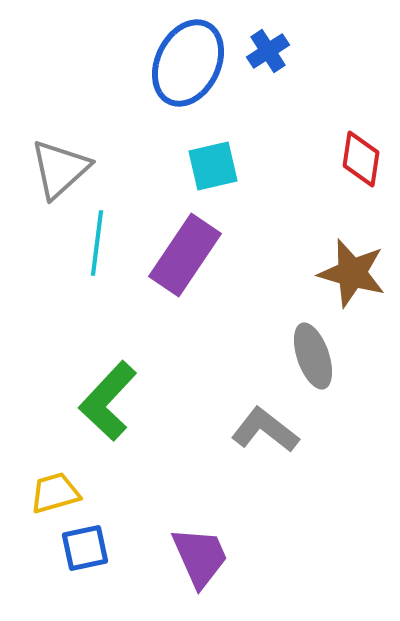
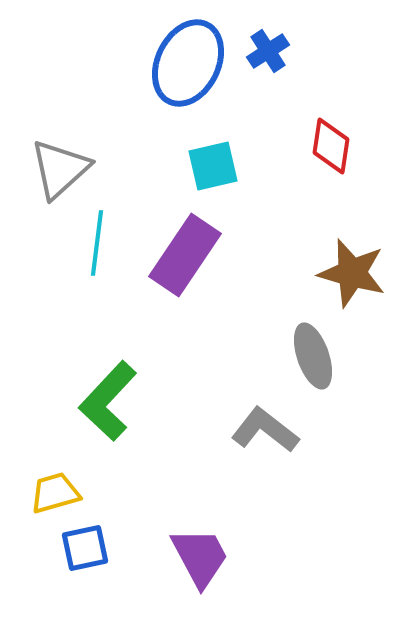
red diamond: moved 30 px left, 13 px up
purple trapezoid: rotated 4 degrees counterclockwise
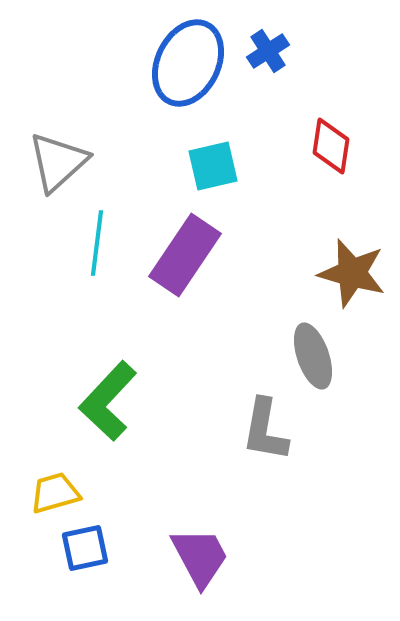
gray triangle: moved 2 px left, 7 px up
gray L-shape: rotated 118 degrees counterclockwise
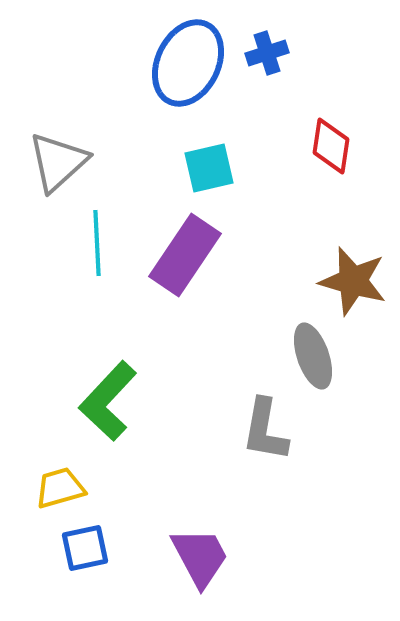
blue cross: moved 1 px left, 2 px down; rotated 15 degrees clockwise
cyan square: moved 4 px left, 2 px down
cyan line: rotated 10 degrees counterclockwise
brown star: moved 1 px right, 8 px down
yellow trapezoid: moved 5 px right, 5 px up
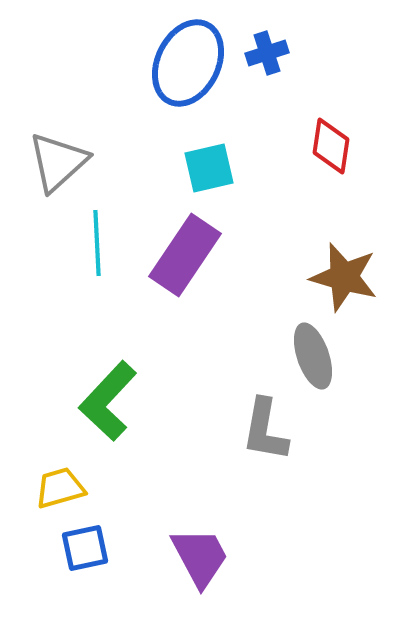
brown star: moved 9 px left, 4 px up
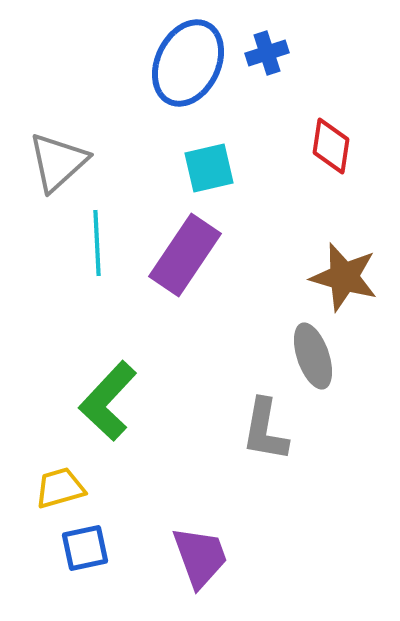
purple trapezoid: rotated 8 degrees clockwise
